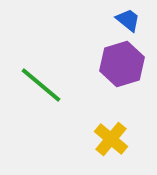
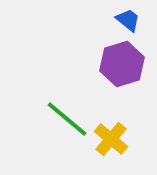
green line: moved 26 px right, 34 px down
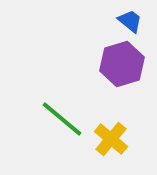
blue trapezoid: moved 2 px right, 1 px down
green line: moved 5 px left
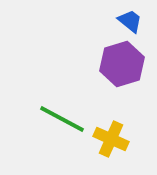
green line: rotated 12 degrees counterclockwise
yellow cross: rotated 16 degrees counterclockwise
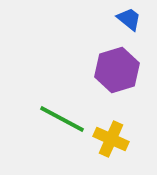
blue trapezoid: moved 1 px left, 2 px up
purple hexagon: moved 5 px left, 6 px down
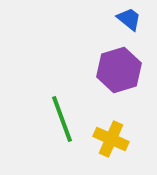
purple hexagon: moved 2 px right
green line: rotated 42 degrees clockwise
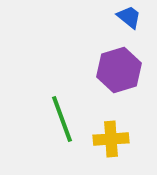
blue trapezoid: moved 2 px up
yellow cross: rotated 28 degrees counterclockwise
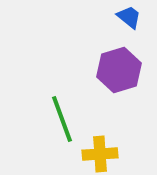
yellow cross: moved 11 px left, 15 px down
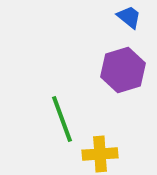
purple hexagon: moved 4 px right
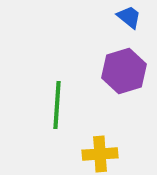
purple hexagon: moved 1 px right, 1 px down
green line: moved 5 px left, 14 px up; rotated 24 degrees clockwise
